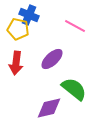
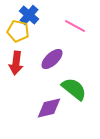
blue cross: rotated 18 degrees clockwise
yellow pentagon: moved 2 px down
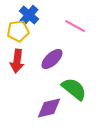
yellow pentagon: rotated 20 degrees counterclockwise
red arrow: moved 1 px right, 2 px up
